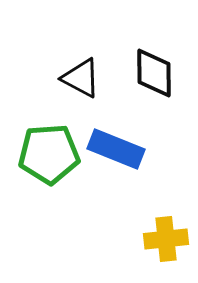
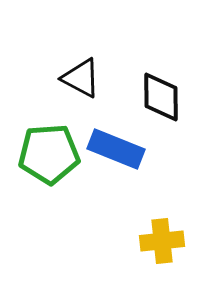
black diamond: moved 7 px right, 24 px down
yellow cross: moved 4 px left, 2 px down
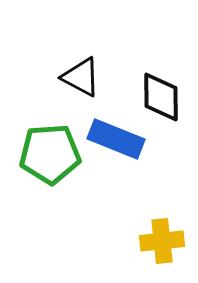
black triangle: moved 1 px up
blue rectangle: moved 10 px up
green pentagon: moved 1 px right
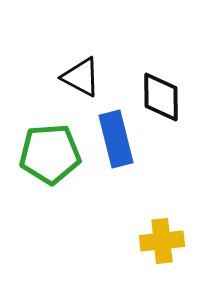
blue rectangle: rotated 54 degrees clockwise
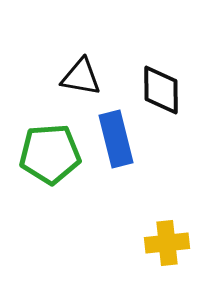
black triangle: rotated 18 degrees counterclockwise
black diamond: moved 7 px up
yellow cross: moved 5 px right, 2 px down
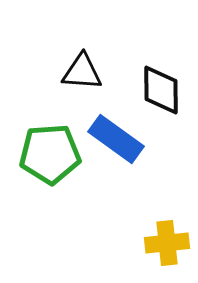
black triangle: moved 1 px right, 5 px up; rotated 6 degrees counterclockwise
blue rectangle: rotated 40 degrees counterclockwise
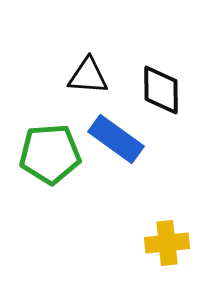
black triangle: moved 6 px right, 4 px down
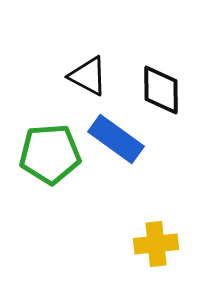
black triangle: rotated 24 degrees clockwise
yellow cross: moved 11 px left, 1 px down
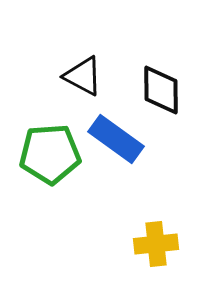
black triangle: moved 5 px left
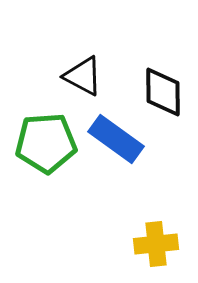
black diamond: moved 2 px right, 2 px down
green pentagon: moved 4 px left, 11 px up
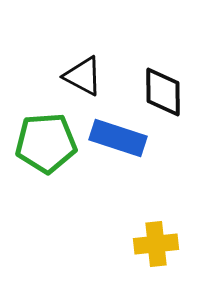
blue rectangle: moved 2 px right, 1 px up; rotated 18 degrees counterclockwise
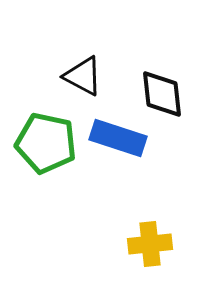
black diamond: moved 1 px left, 2 px down; rotated 6 degrees counterclockwise
green pentagon: rotated 16 degrees clockwise
yellow cross: moved 6 px left
